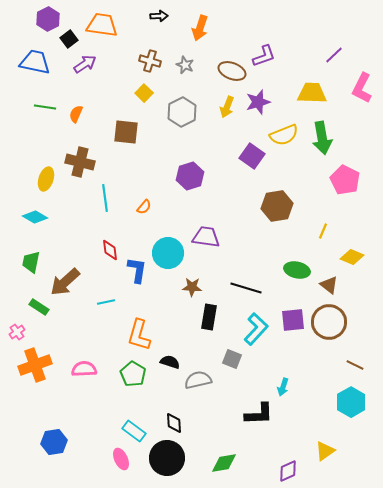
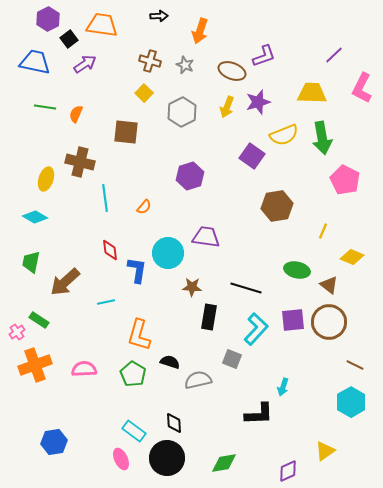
orange arrow at (200, 28): moved 3 px down
green rectangle at (39, 307): moved 13 px down
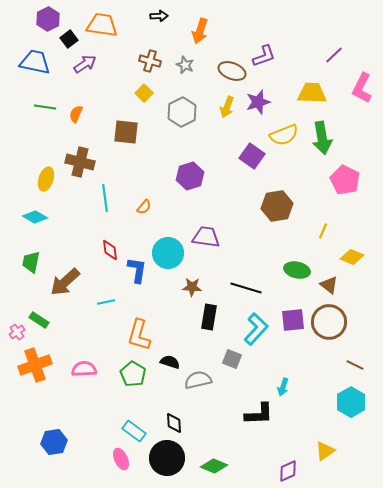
green diamond at (224, 463): moved 10 px left, 3 px down; rotated 32 degrees clockwise
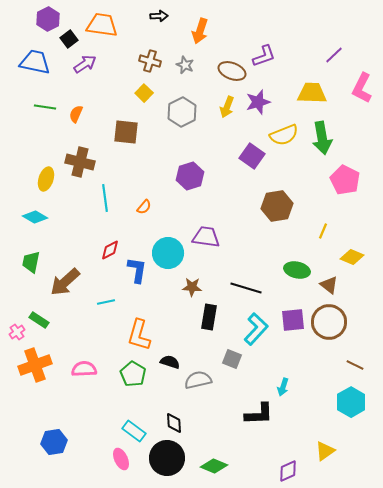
red diamond at (110, 250): rotated 70 degrees clockwise
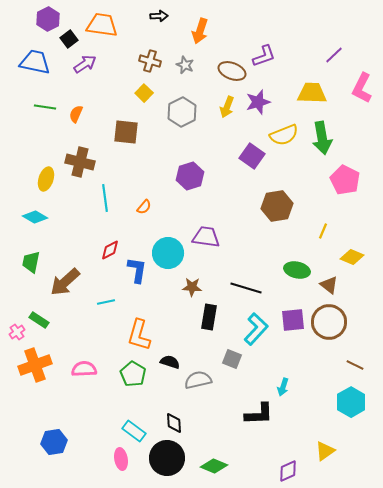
pink ellipse at (121, 459): rotated 15 degrees clockwise
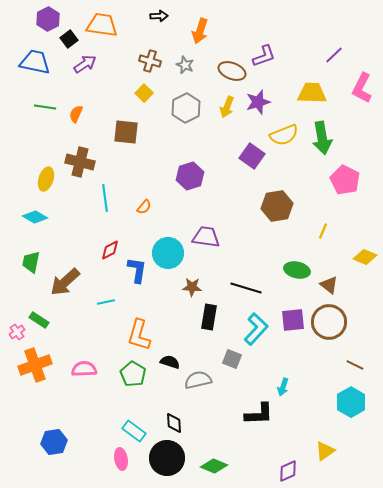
gray hexagon at (182, 112): moved 4 px right, 4 px up
yellow diamond at (352, 257): moved 13 px right
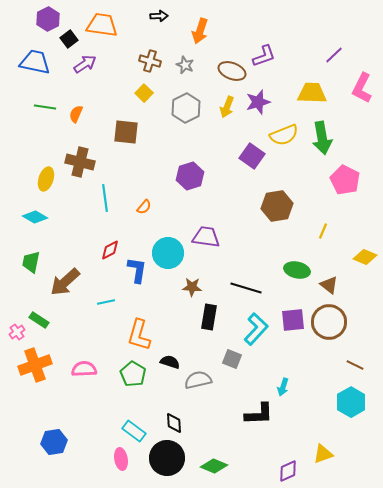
yellow triangle at (325, 451): moved 2 px left, 3 px down; rotated 15 degrees clockwise
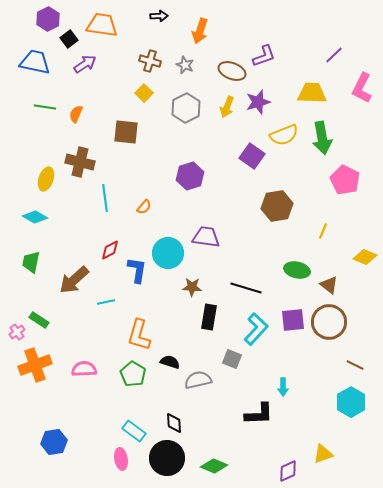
brown arrow at (65, 282): moved 9 px right, 2 px up
cyan arrow at (283, 387): rotated 18 degrees counterclockwise
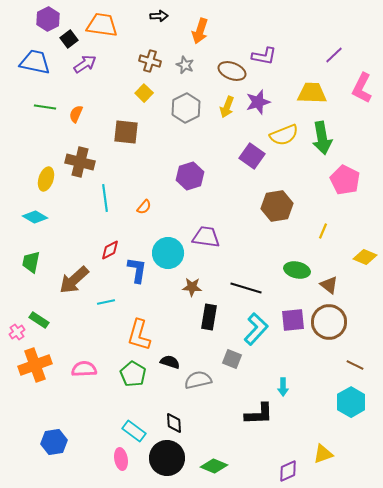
purple L-shape at (264, 56): rotated 30 degrees clockwise
